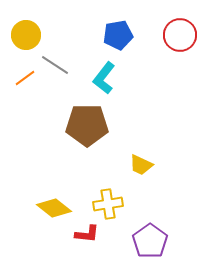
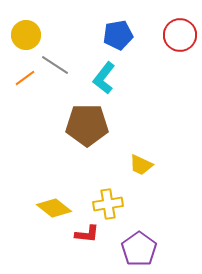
purple pentagon: moved 11 px left, 8 px down
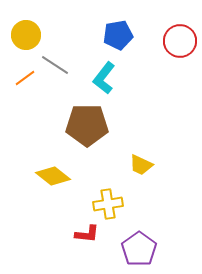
red circle: moved 6 px down
yellow diamond: moved 1 px left, 32 px up
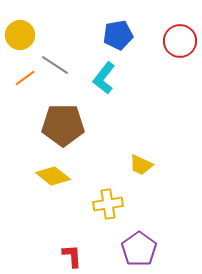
yellow circle: moved 6 px left
brown pentagon: moved 24 px left
red L-shape: moved 15 px left, 22 px down; rotated 100 degrees counterclockwise
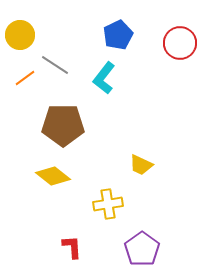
blue pentagon: rotated 16 degrees counterclockwise
red circle: moved 2 px down
purple pentagon: moved 3 px right
red L-shape: moved 9 px up
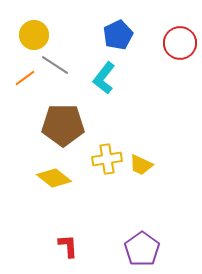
yellow circle: moved 14 px right
yellow diamond: moved 1 px right, 2 px down
yellow cross: moved 1 px left, 45 px up
red L-shape: moved 4 px left, 1 px up
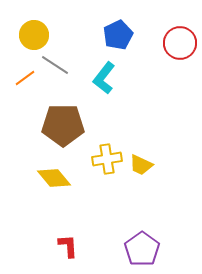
yellow diamond: rotated 12 degrees clockwise
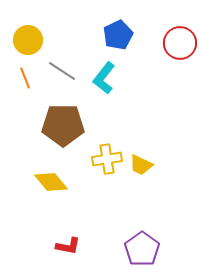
yellow circle: moved 6 px left, 5 px down
gray line: moved 7 px right, 6 px down
orange line: rotated 75 degrees counterclockwise
yellow diamond: moved 3 px left, 4 px down
red L-shape: rotated 105 degrees clockwise
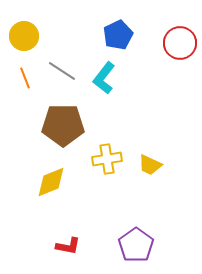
yellow circle: moved 4 px left, 4 px up
yellow trapezoid: moved 9 px right
yellow diamond: rotated 72 degrees counterclockwise
purple pentagon: moved 6 px left, 4 px up
